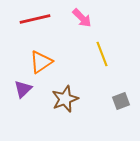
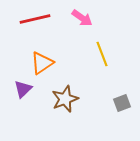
pink arrow: rotated 10 degrees counterclockwise
orange triangle: moved 1 px right, 1 px down
gray square: moved 1 px right, 2 px down
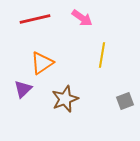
yellow line: moved 1 px down; rotated 30 degrees clockwise
gray square: moved 3 px right, 2 px up
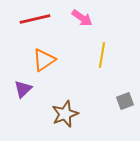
orange triangle: moved 2 px right, 3 px up
brown star: moved 15 px down
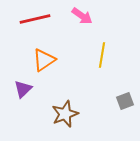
pink arrow: moved 2 px up
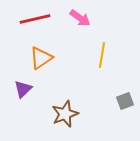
pink arrow: moved 2 px left, 2 px down
orange triangle: moved 3 px left, 2 px up
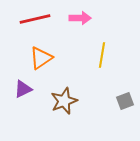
pink arrow: rotated 35 degrees counterclockwise
purple triangle: rotated 18 degrees clockwise
brown star: moved 1 px left, 13 px up
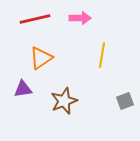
purple triangle: rotated 18 degrees clockwise
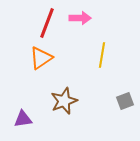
red line: moved 12 px right, 4 px down; rotated 56 degrees counterclockwise
purple triangle: moved 30 px down
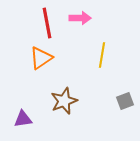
red line: rotated 32 degrees counterclockwise
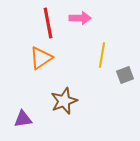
red line: moved 1 px right
gray square: moved 26 px up
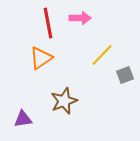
yellow line: rotated 35 degrees clockwise
